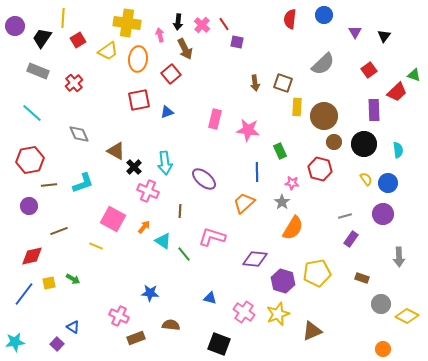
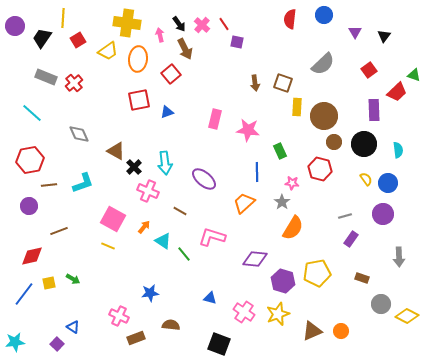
black arrow at (178, 22): moved 1 px right, 2 px down; rotated 42 degrees counterclockwise
gray rectangle at (38, 71): moved 8 px right, 6 px down
brown line at (180, 211): rotated 64 degrees counterclockwise
yellow line at (96, 246): moved 12 px right
blue star at (150, 293): rotated 12 degrees counterclockwise
orange circle at (383, 349): moved 42 px left, 18 px up
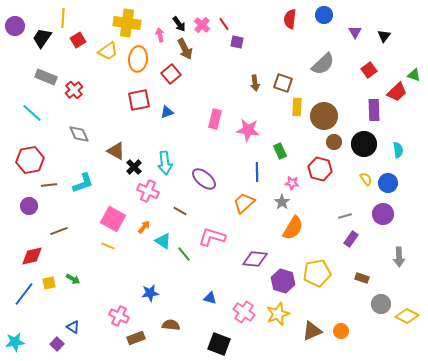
red cross at (74, 83): moved 7 px down
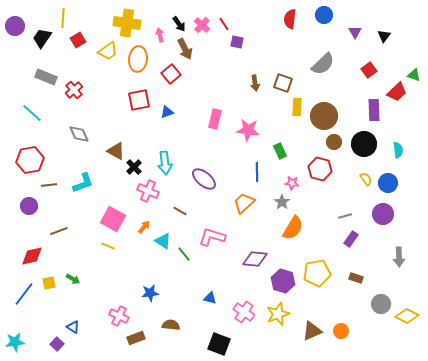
brown rectangle at (362, 278): moved 6 px left
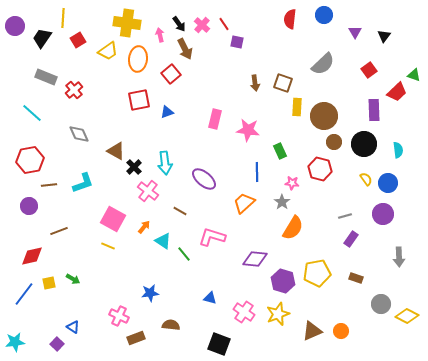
pink cross at (148, 191): rotated 15 degrees clockwise
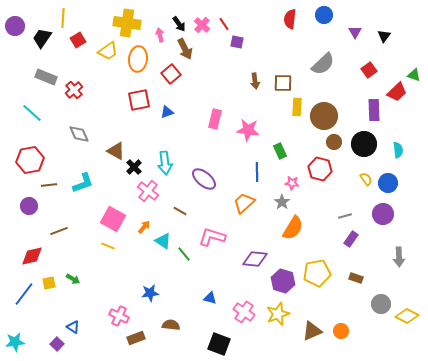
brown arrow at (255, 83): moved 2 px up
brown square at (283, 83): rotated 18 degrees counterclockwise
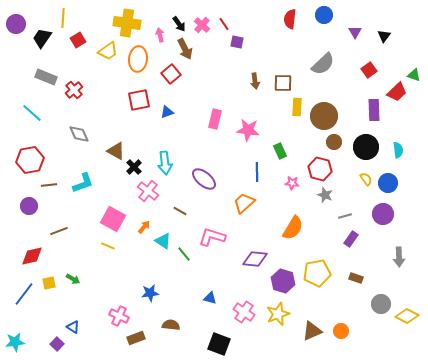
purple circle at (15, 26): moved 1 px right, 2 px up
black circle at (364, 144): moved 2 px right, 3 px down
gray star at (282, 202): moved 43 px right, 7 px up; rotated 14 degrees counterclockwise
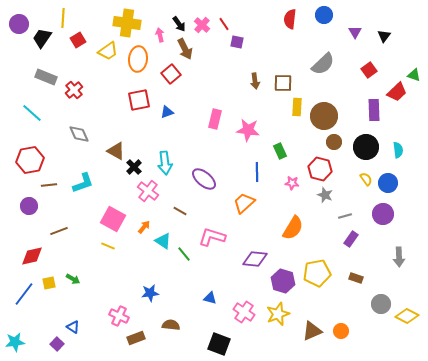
purple circle at (16, 24): moved 3 px right
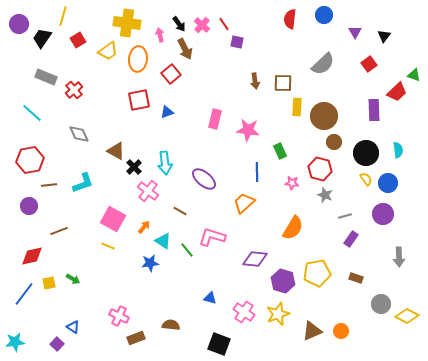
yellow line at (63, 18): moved 2 px up; rotated 12 degrees clockwise
red square at (369, 70): moved 6 px up
black circle at (366, 147): moved 6 px down
green line at (184, 254): moved 3 px right, 4 px up
blue star at (150, 293): moved 30 px up
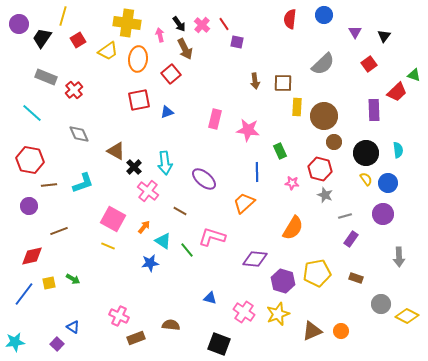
red hexagon at (30, 160): rotated 20 degrees clockwise
